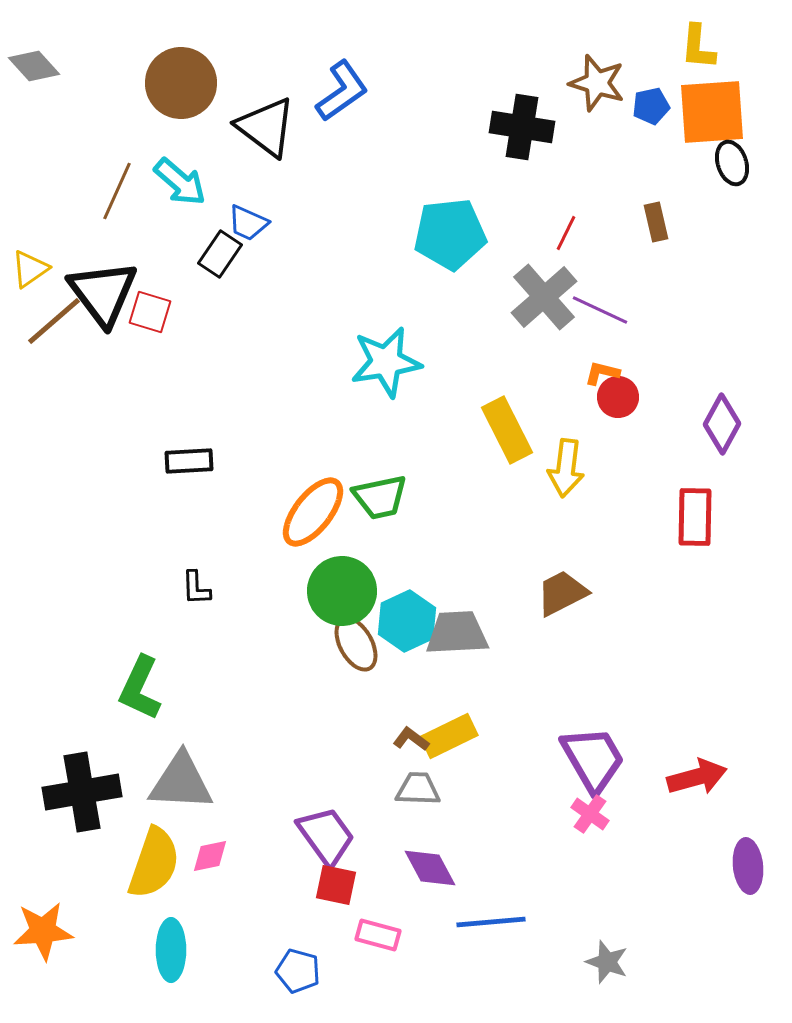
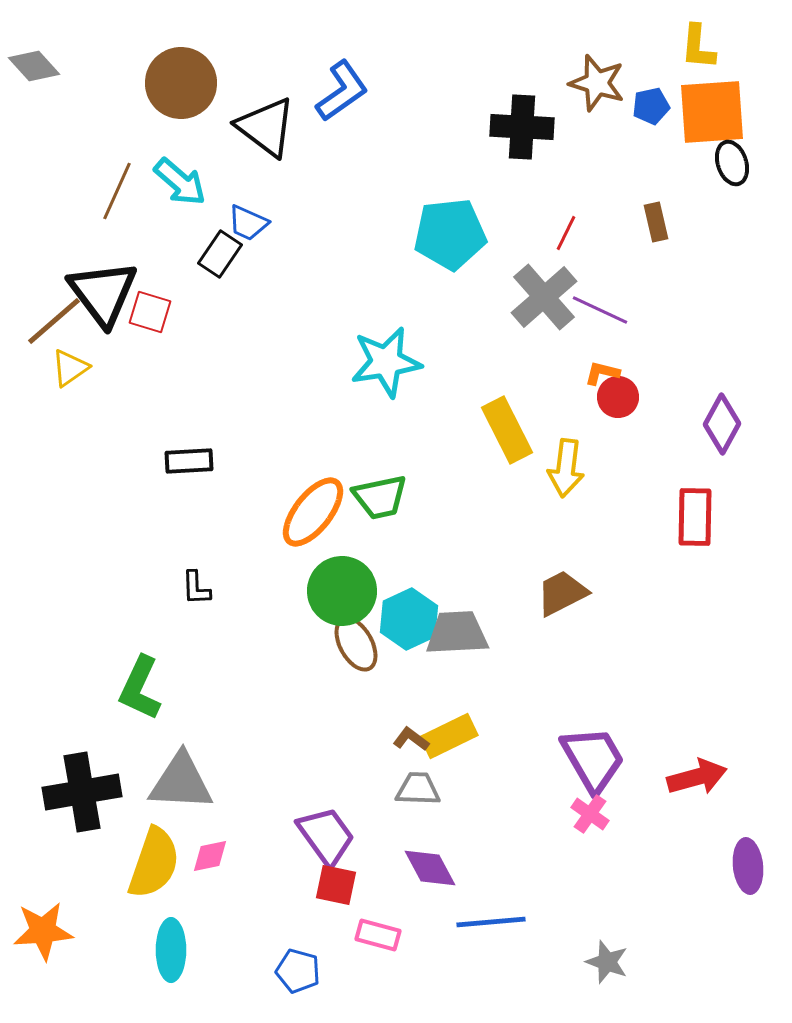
black cross at (522, 127): rotated 6 degrees counterclockwise
yellow triangle at (30, 269): moved 40 px right, 99 px down
cyan hexagon at (407, 621): moved 2 px right, 2 px up
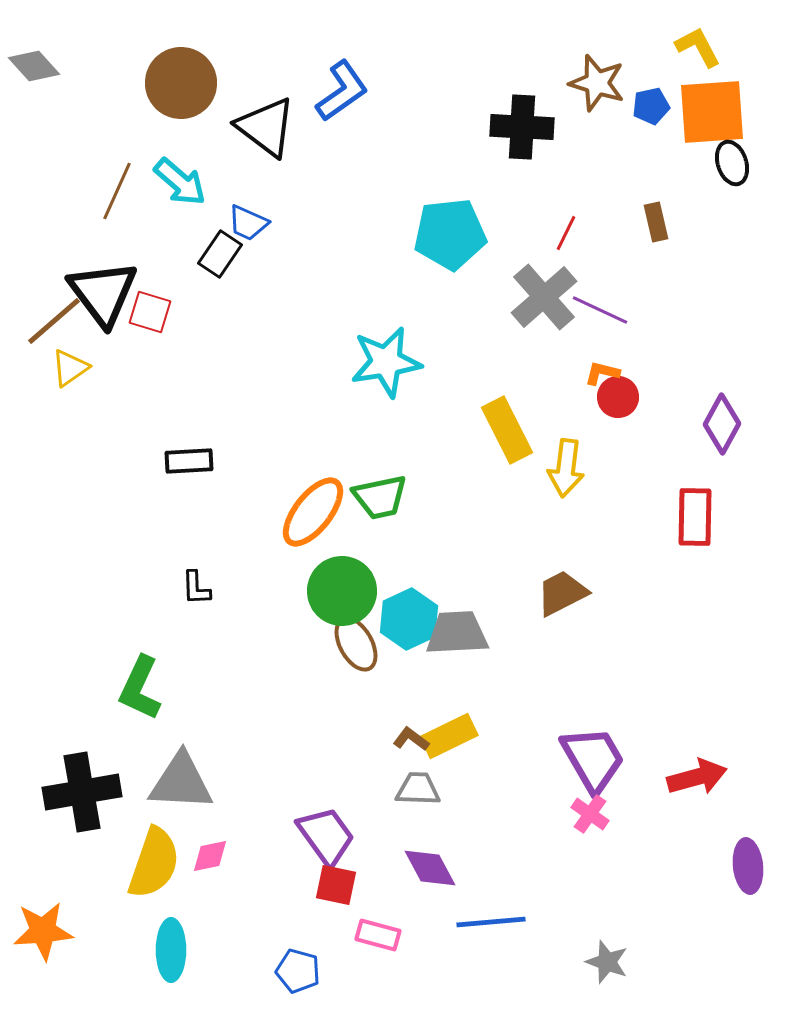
yellow L-shape at (698, 47): rotated 147 degrees clockwise
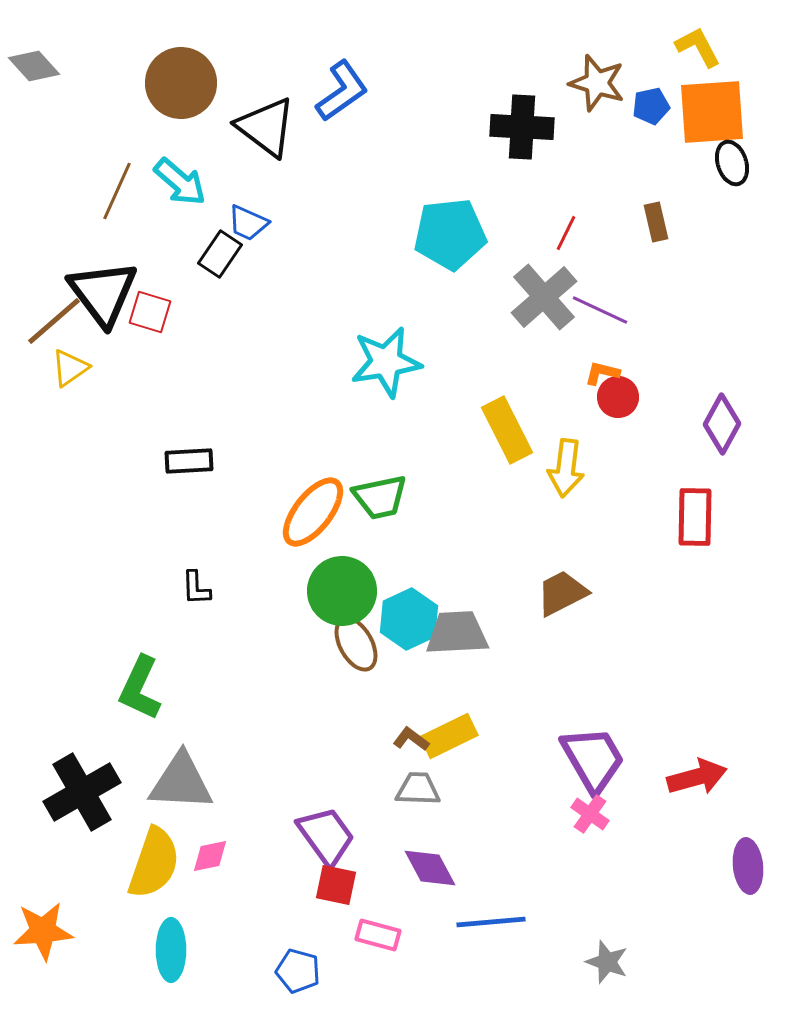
black cross at (82, 792): rotated 20 degrees counterclockwise
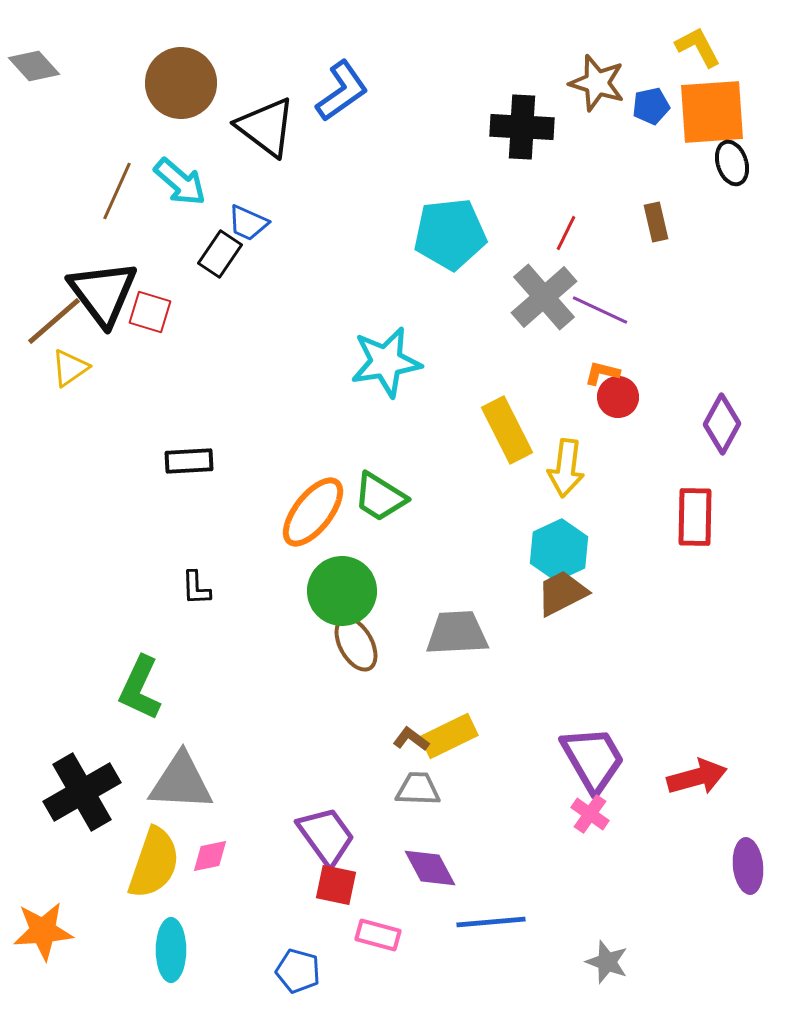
green trapezoid at (380, 497): rotated 44 degrees clockwise
cyan hexagon at (409, 619): moved 150 px right, 69 px up
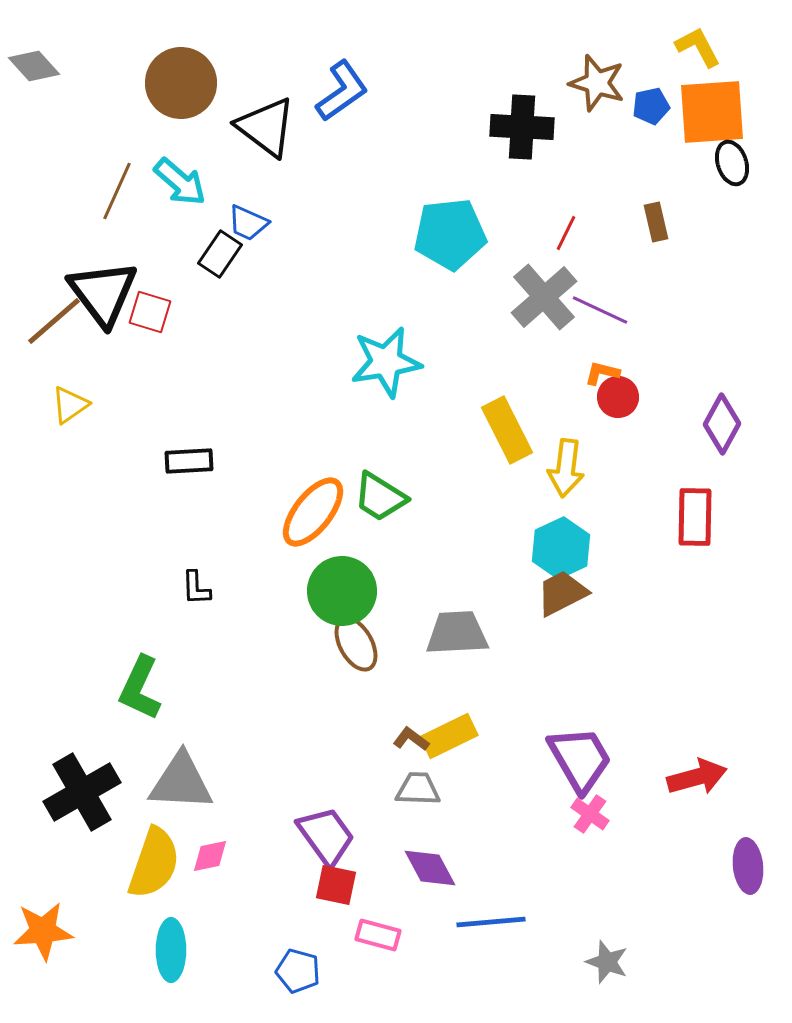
yellow triangle at (70, 368): moved 37 px down
cyan hexagon at (559, 550): moved 2 px right, 2 px up
purple trapezoid at (593, 759): moved 13 px left
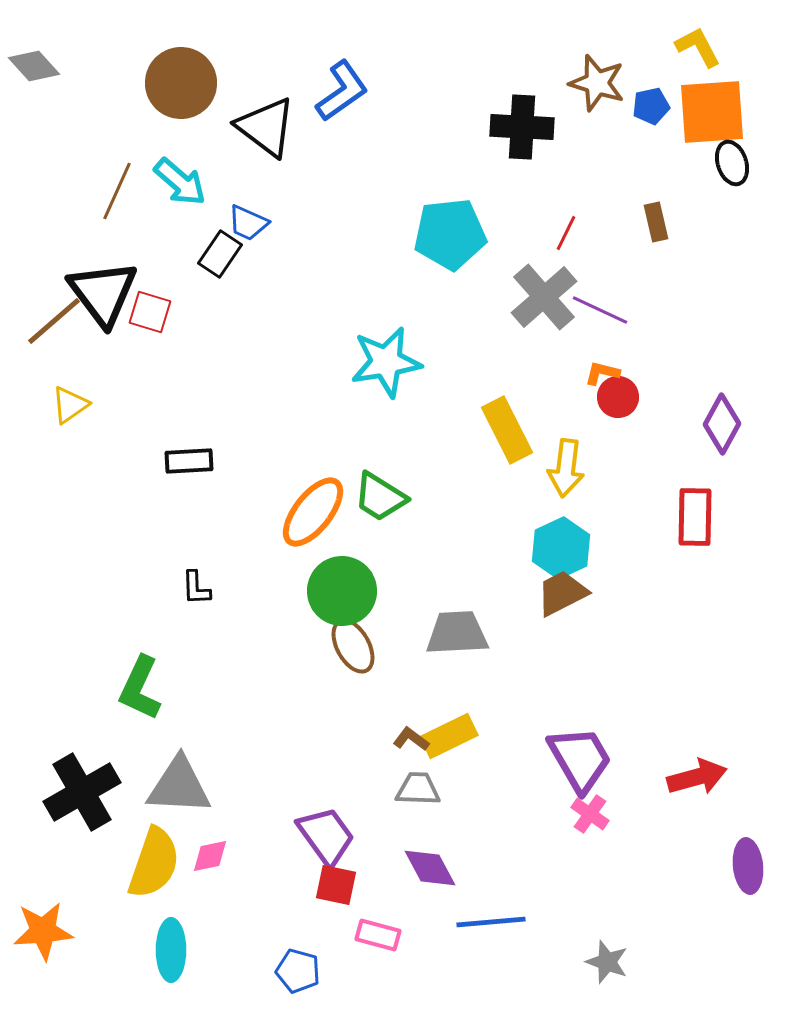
brown ellipse at (356, 644): moved 3 px left, 2 px down
gray triangle at (181, 782): moved 2 px left, 4 px down
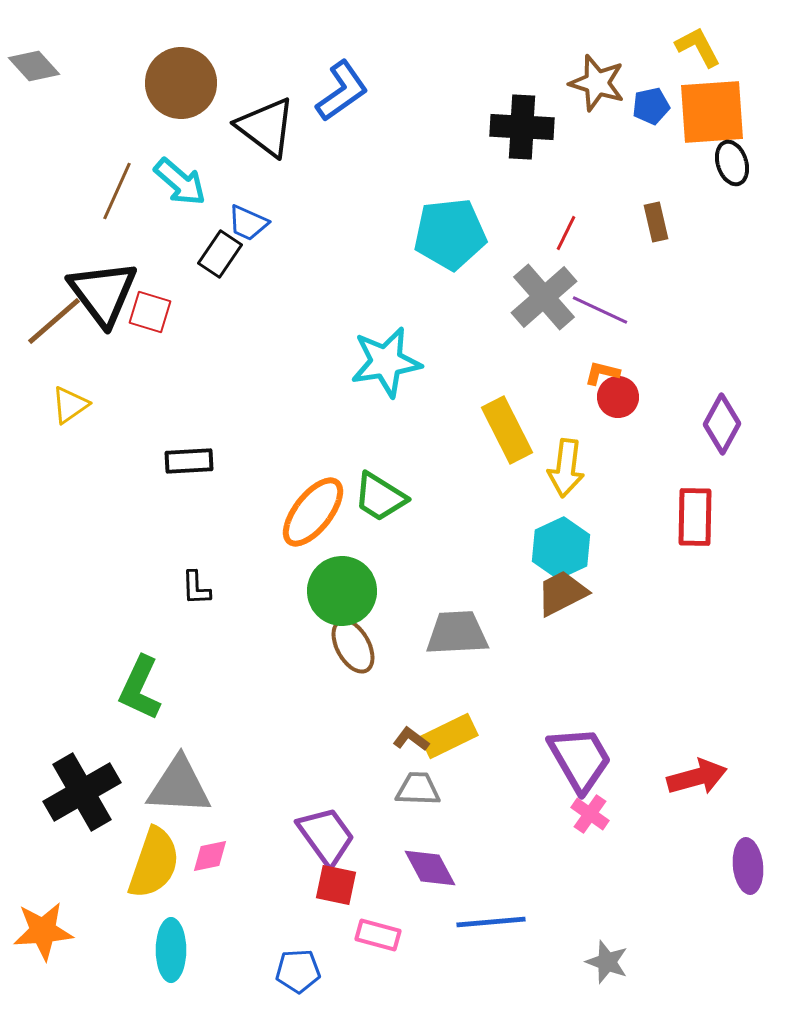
blue pentagon at (298, 971): rotated 18 degrees counterclockwise
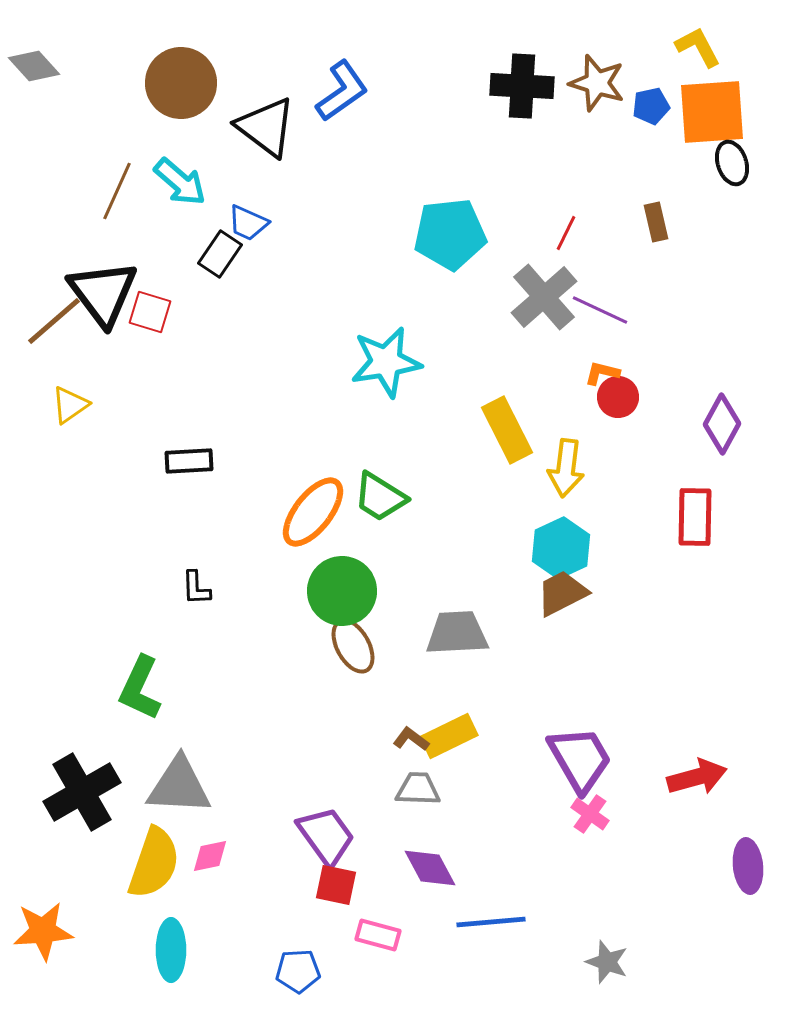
black cross at (522, 127): moved 41 px up
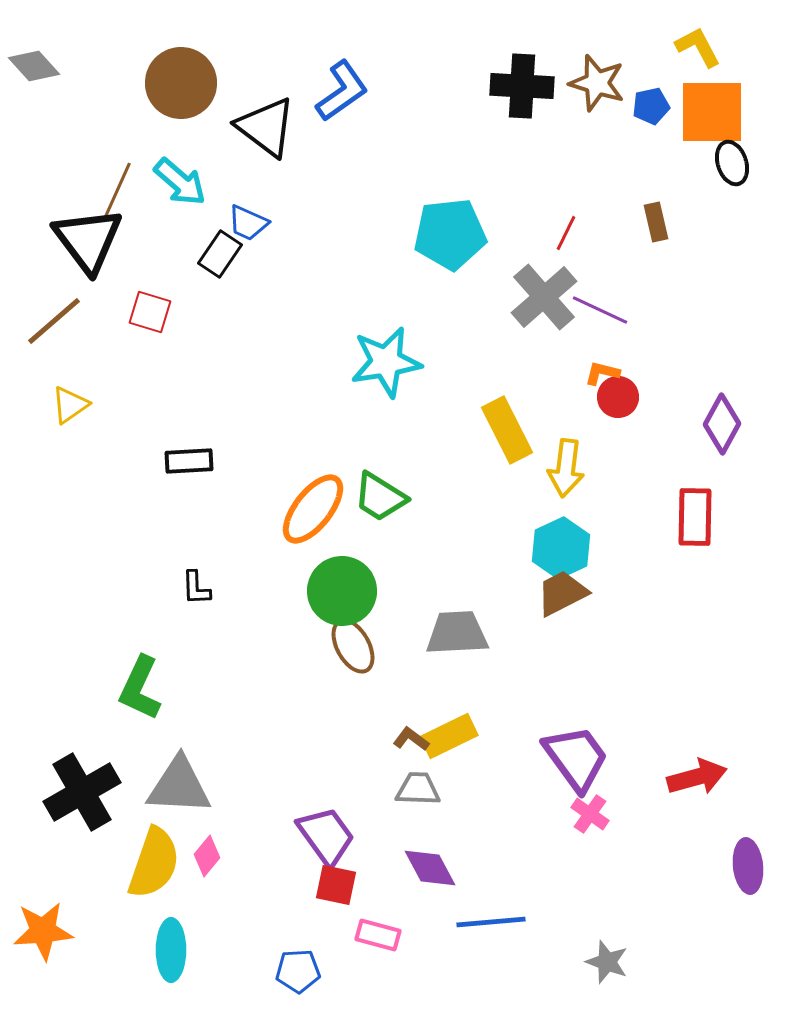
orange square at (712, 112): rotated 4 degrees clockwise
black triangle at (103, 293): moved 15 px left, 53 px up
orange ellipse at (313, 512): moved 3 px up
purple trapezoid at (580, 759): moved 4 px left, 1 px up; rotated 6 degrees counterclockwise
pink diamond at (210, 856): moved 3 px left; rotated 39 degrees counterclockwise
